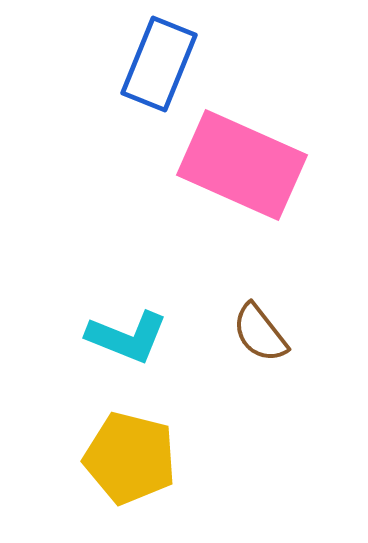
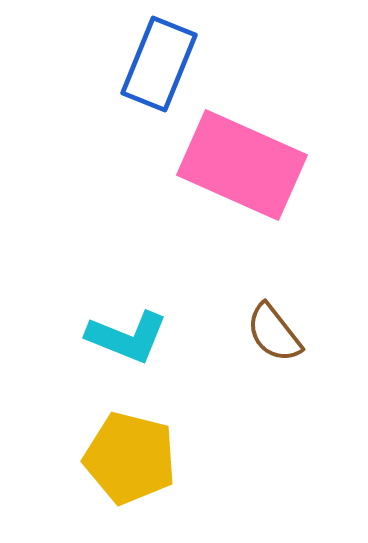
brown semicircle: moved 14 px right
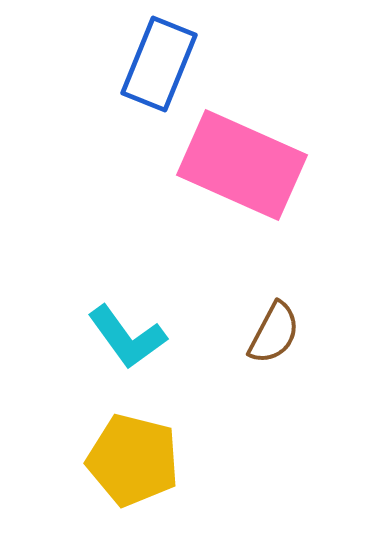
brown semicircle: rotated 114 degrees counterclockwise
cyan L-shape: rotated 32 degrees clockwise
yellow pentagon: moved 3 px right, 2 px down
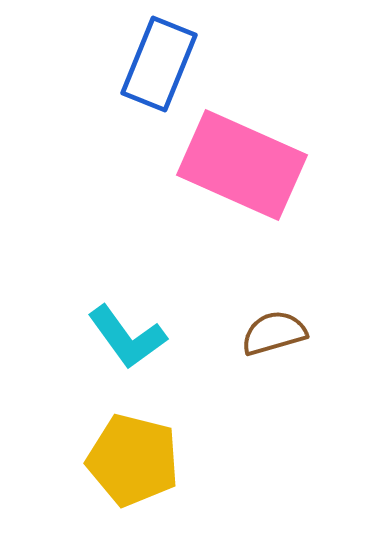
brown semicircle: rotated 134 degrees counterclockwise
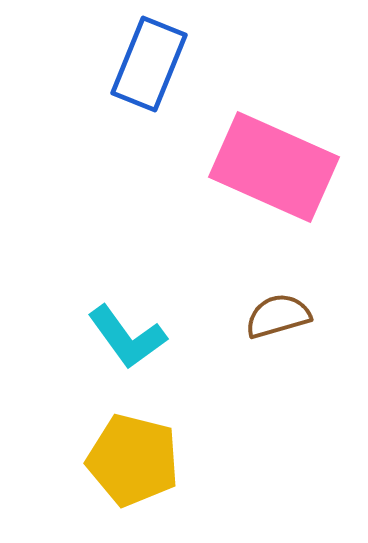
blue rectangle: moved 10 px left
pink rectangle: moved 32 px right, 2 px down
brown semicircle: moved 4 px right, 17 px up
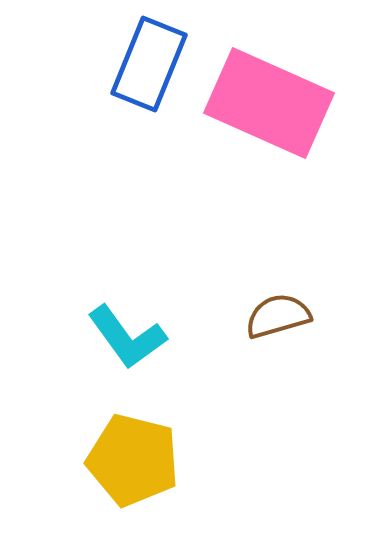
pink rectangle: moved 5 px left, 64 px up
